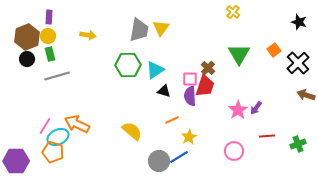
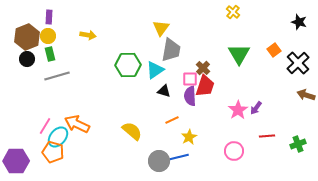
gray trapezoid: moved 32 px right, 20 px down
brown cross: moved 5 px left
cyan ellipse: rotated 25 degrees counterclockwise
blue line: rotated 18 degrees clockwise
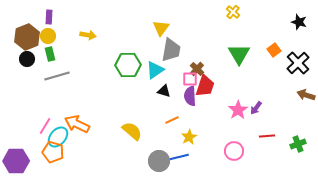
brown cross: moved 6 px left, 1 px down
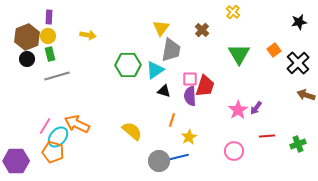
black star: rotated 28 degrees counterclockwise
brown cross: moved 5 px right, 39 px up
orange line: rotated 48 degrees counterclockwise
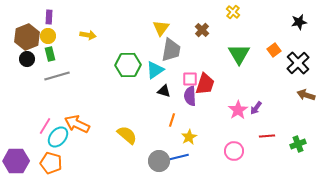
red trapezoid: moved 2 px up
yellow semicircle: moved 5 px left, 4 px down
orange pentagon: moved 2 px left, 11 px down
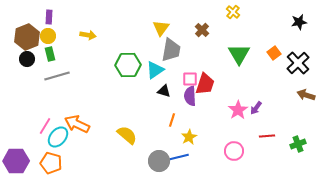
orange square: moved 3 px down
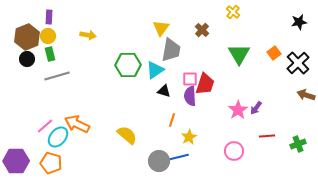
pink line: rotated 18 degrees clockwise
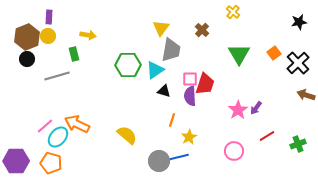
green rectangle: moved 24 px right
red line: rotated 28 degrees counterclockwise
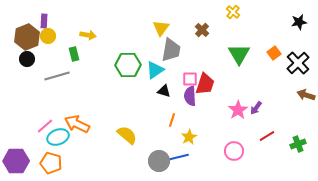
purple rectangle: moved 5 px left, 4 px down
cyan ellipse: rotated 30 degrees clockwise
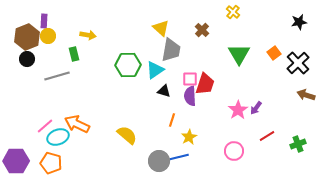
yellow triangle: rotated 24 degrees counterclockwise
